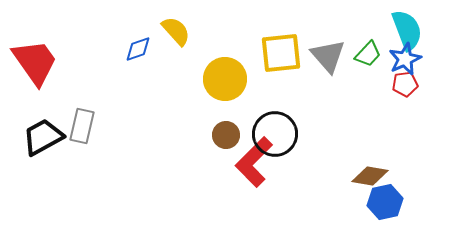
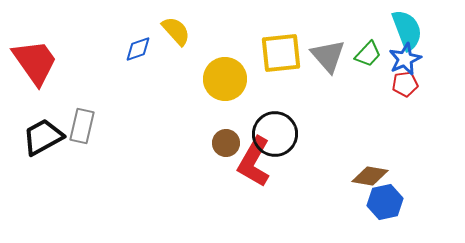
brown circle: moved 8 px down
red L-shape: rotated 15 degrees counterclockwise
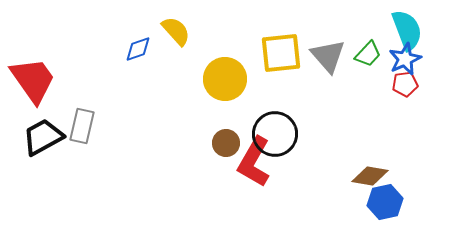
red trapezoid: moved 2 px left, 18 px down
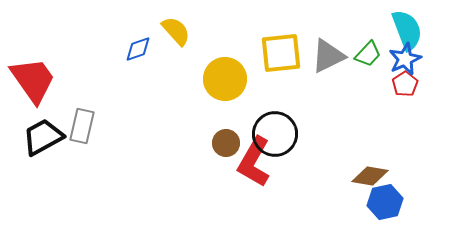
gray triangle: rotated 45 degrees clockwise
red pentagon: rotated 25 degrees counterclockwise
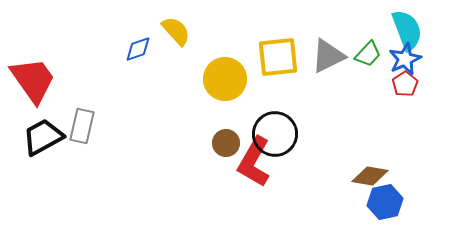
yellow square: moved 3 px left, 4 px down
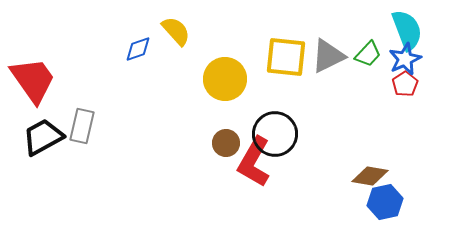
yellow square: moved 8 px right; rotated 12 degrees clockwise
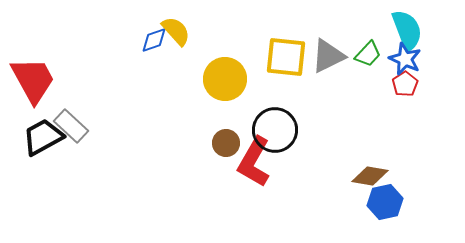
blue diamond: moved 16 px right, 9 px up
blue star: rotated 24 degrees counterclockwise
red trapezoid: rotated 6 degrees clockwise
gray rectangle: moved 11 px left; rotated 60 degrees counterclockwise
black circle: moved 4 px up
